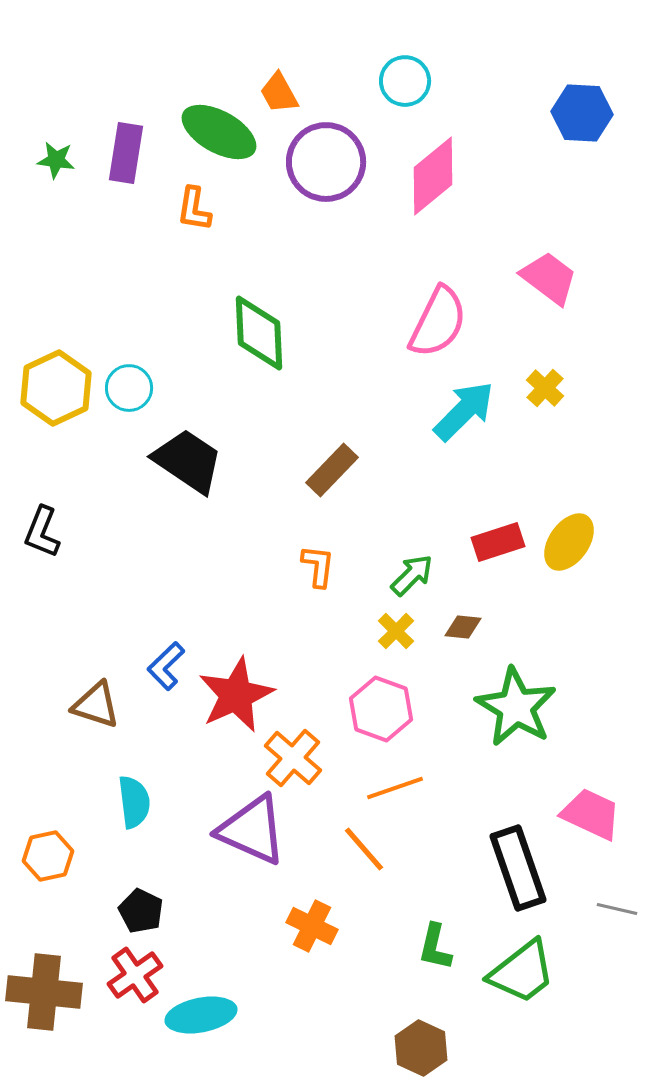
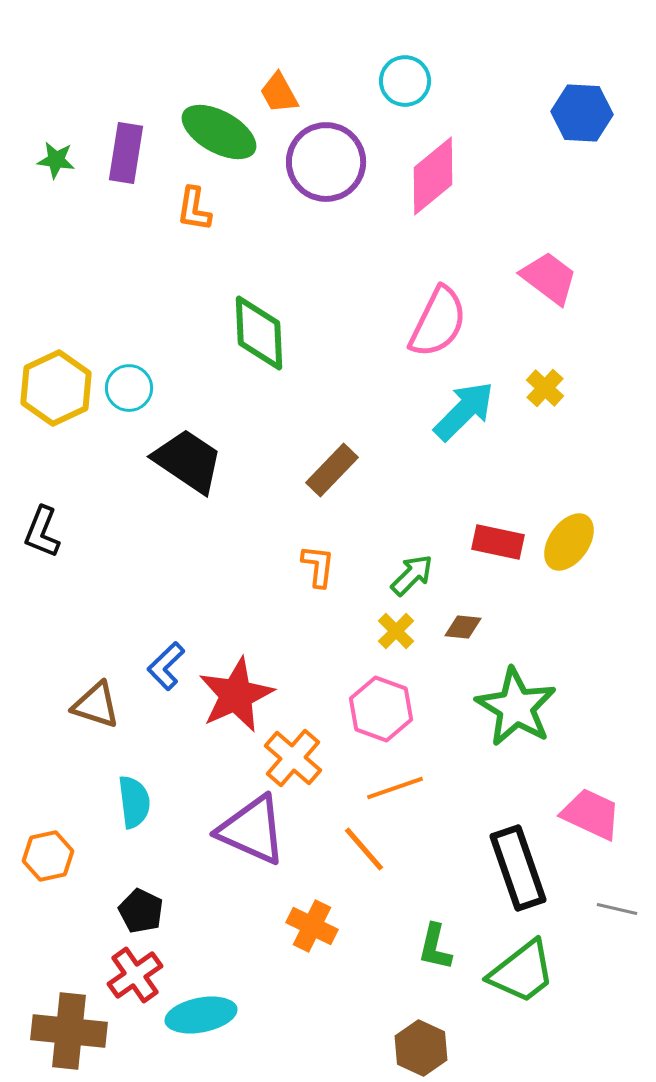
red rectangle at (498, 542): rotated 30 degrees clockwise
brown cross at (44, 992): moved 25 px right, 39 px down
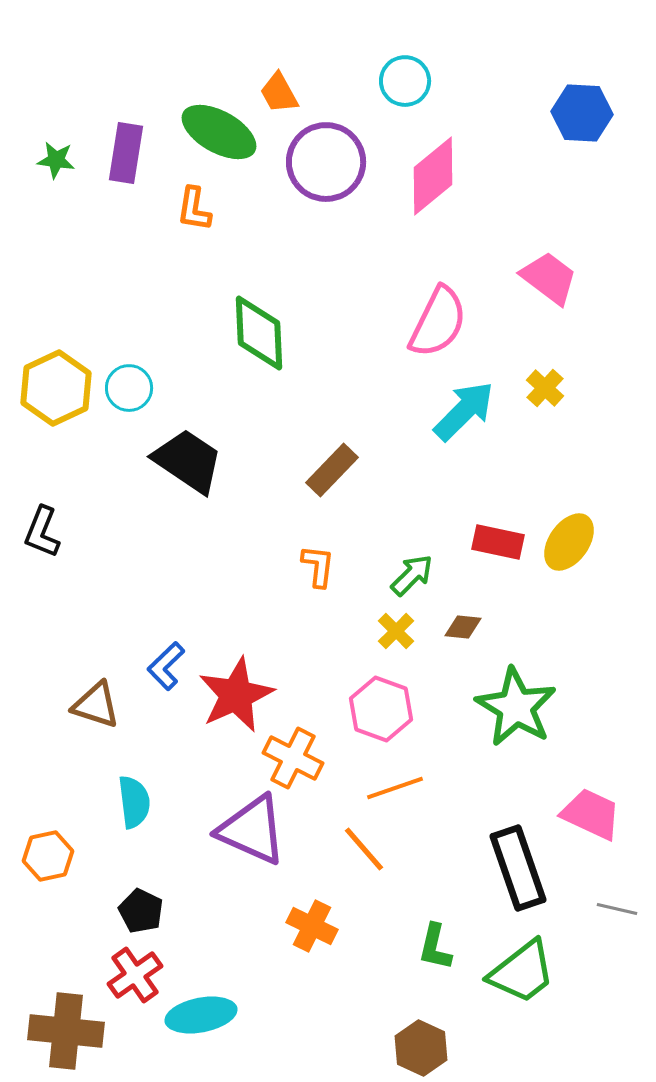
orange cross at (293, 758): rotated 14 degrees counterclockwise
brown cross at (69, 1031): moved 3 px left
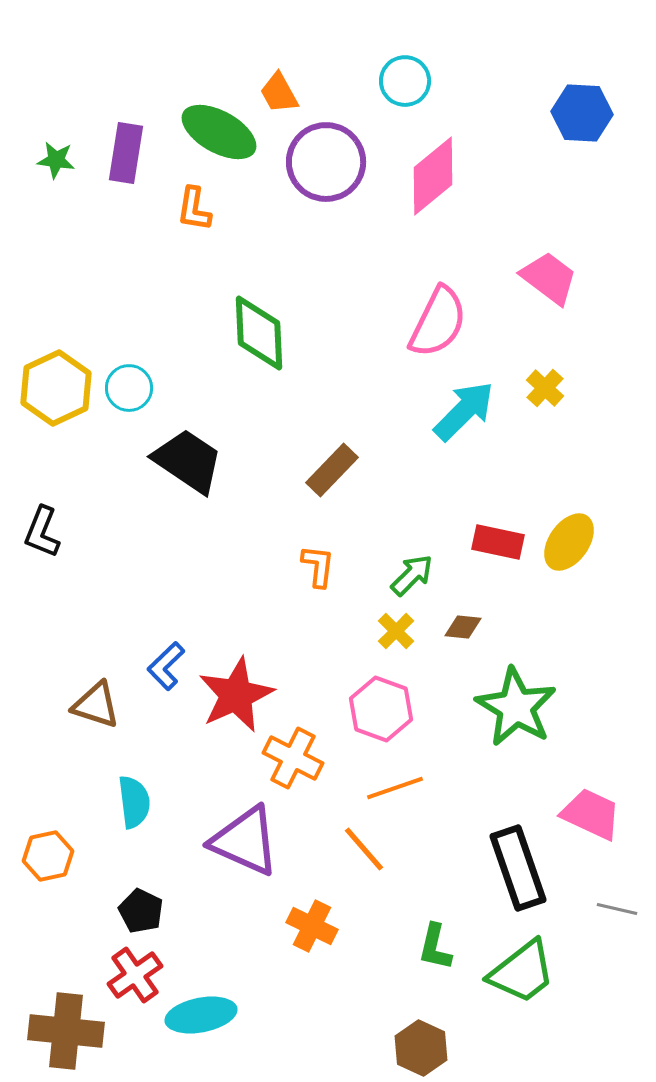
purple triangle at (252, 830): moved 7 px left, 11 px down
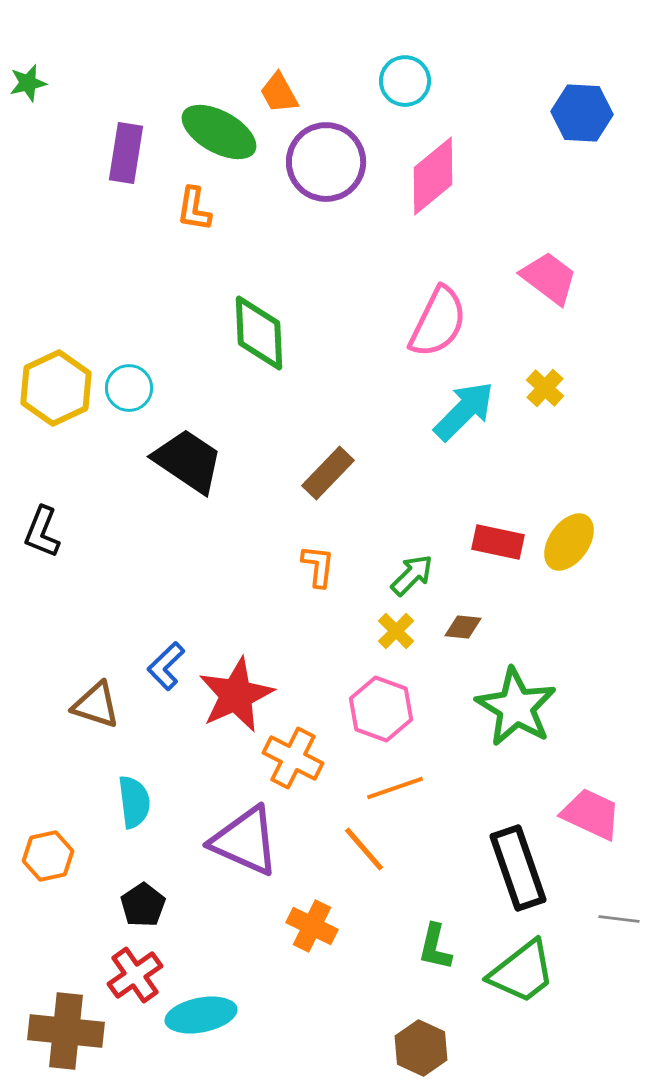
green star at (56, 160): moved 28 px left, 77 px up; rotated 21 degrees counterclockwise
brown rectangle at (332, 470): moved 4 px left, 3 px down
gray line at (617, 909): moved 2 px right, 10 px down; rotated 6 degrees counterclockwise
black pentagon at (141, 911): moved 2 px right, 6 px up; rotated 12 degrees clockwise
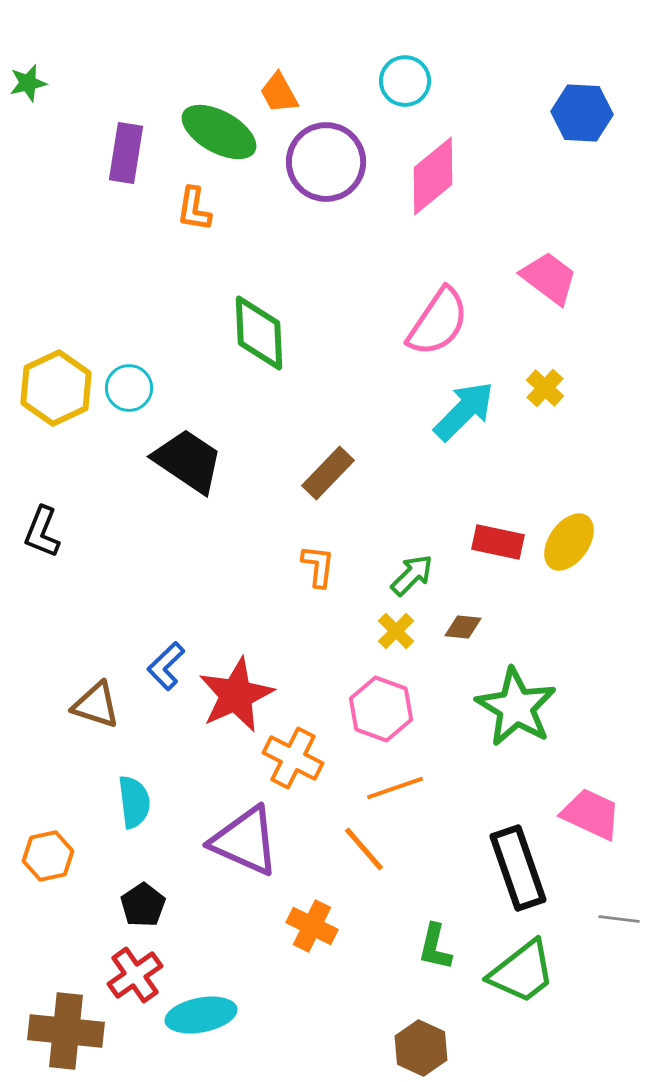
pink semicircle at (438, 322): rotated 8 degrees clockwise
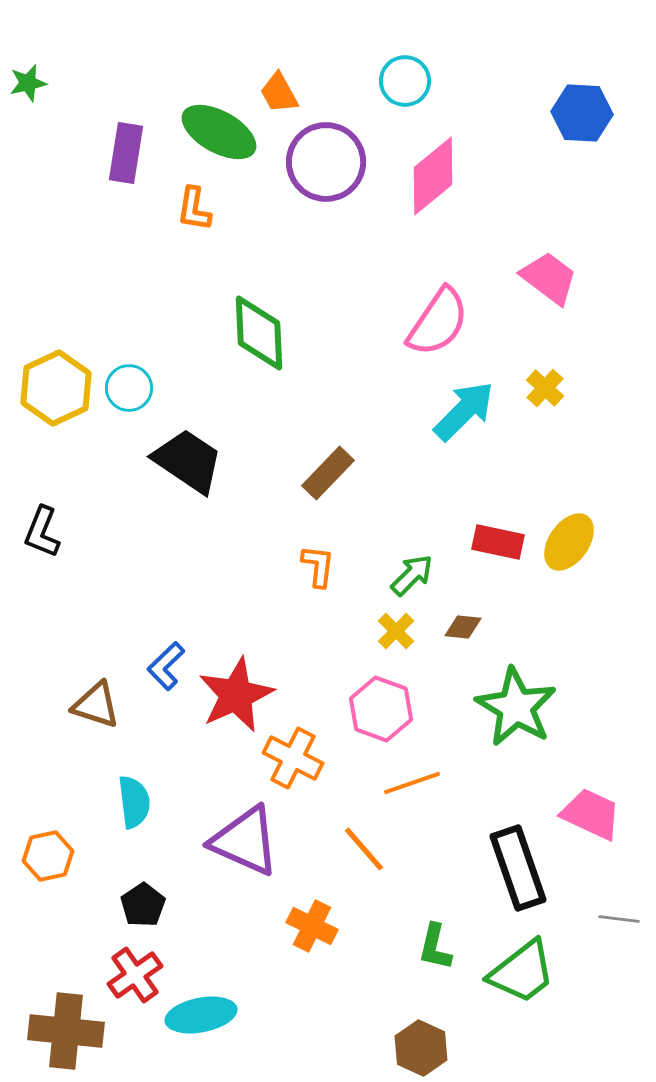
orange line at (395, 788): moved 17 px right, 5 px up
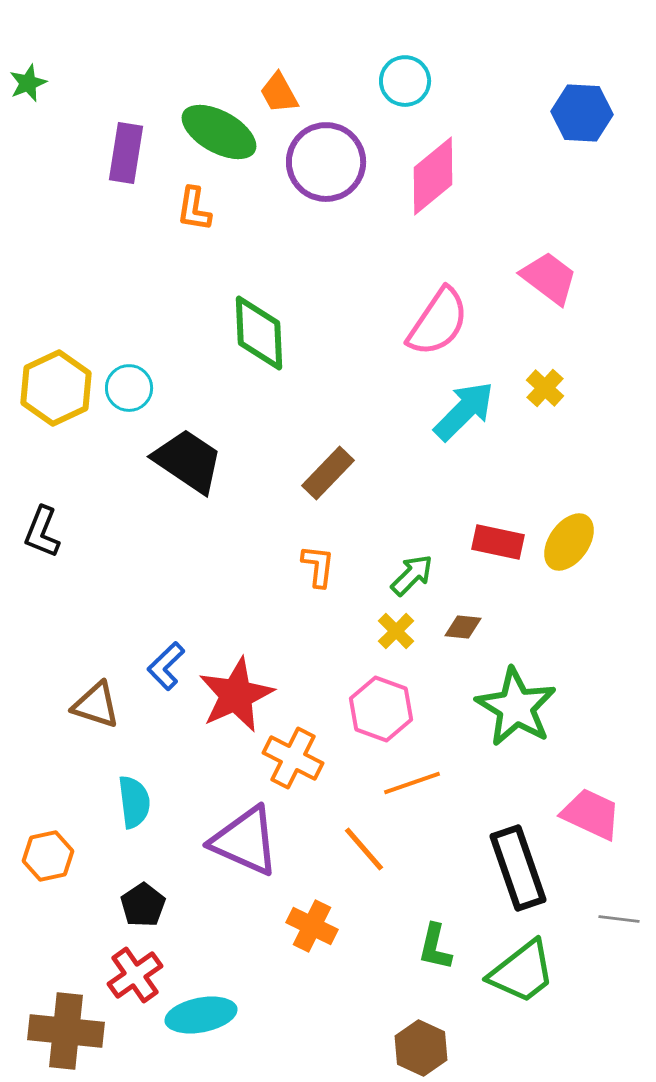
green star at (28, 83): rotated 9 degrees counterclockwise
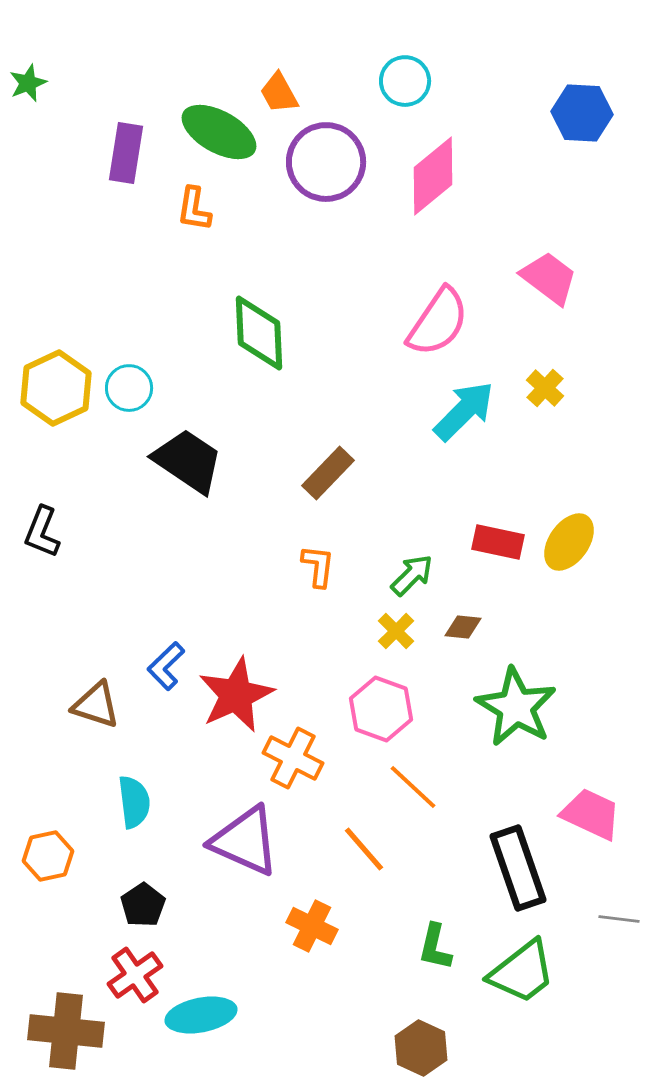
orange line at (412, 783): moved 1 px right, 4 px down; rotated 62 degrees clockwise
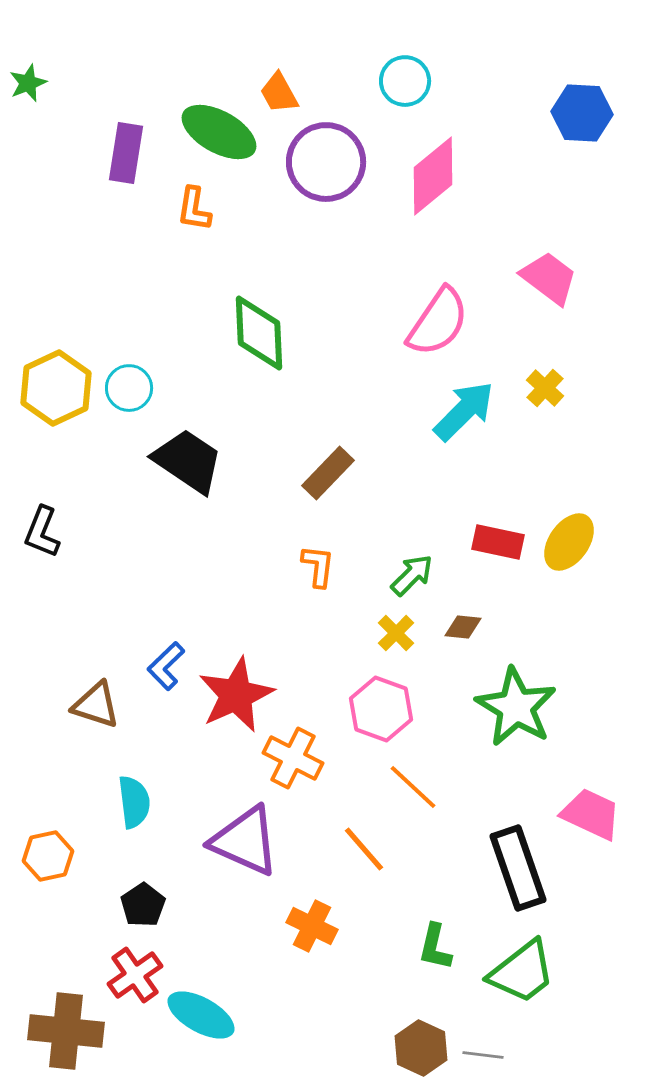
yellow cross at (396, 631): moved 2 px down
gray line at (619, 919): moved 136 px left, 136 px down
cyan ellipse at (201, 1015): rotated 40 degrees clockwise
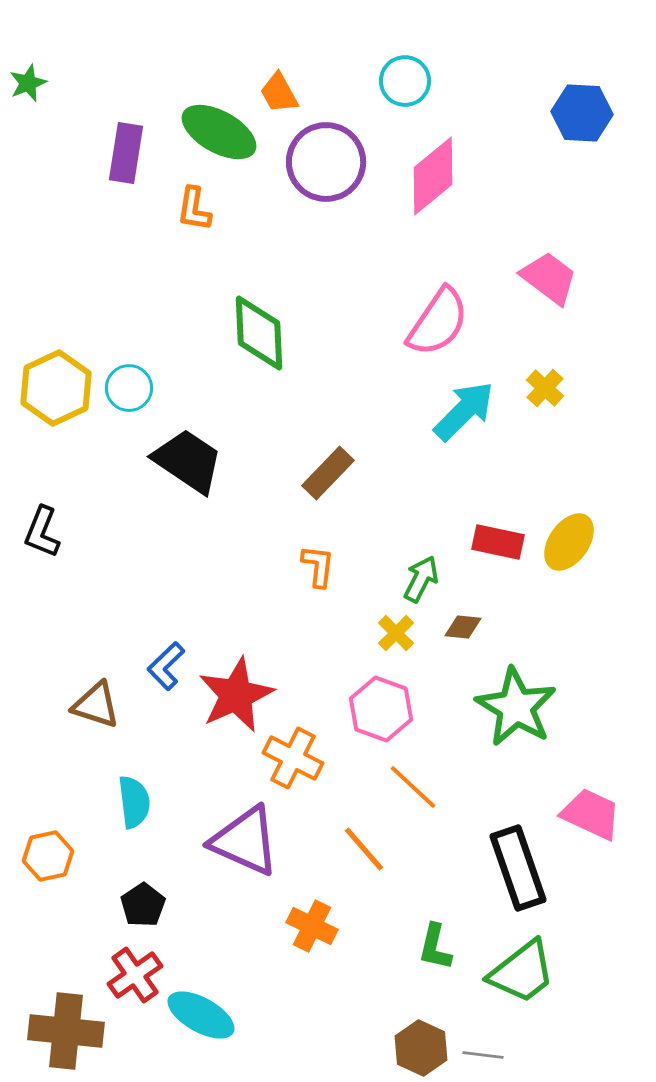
green arrow at (412, 575): moved 9 px right, 4 px down; rotated 18 degrees counterclockwise
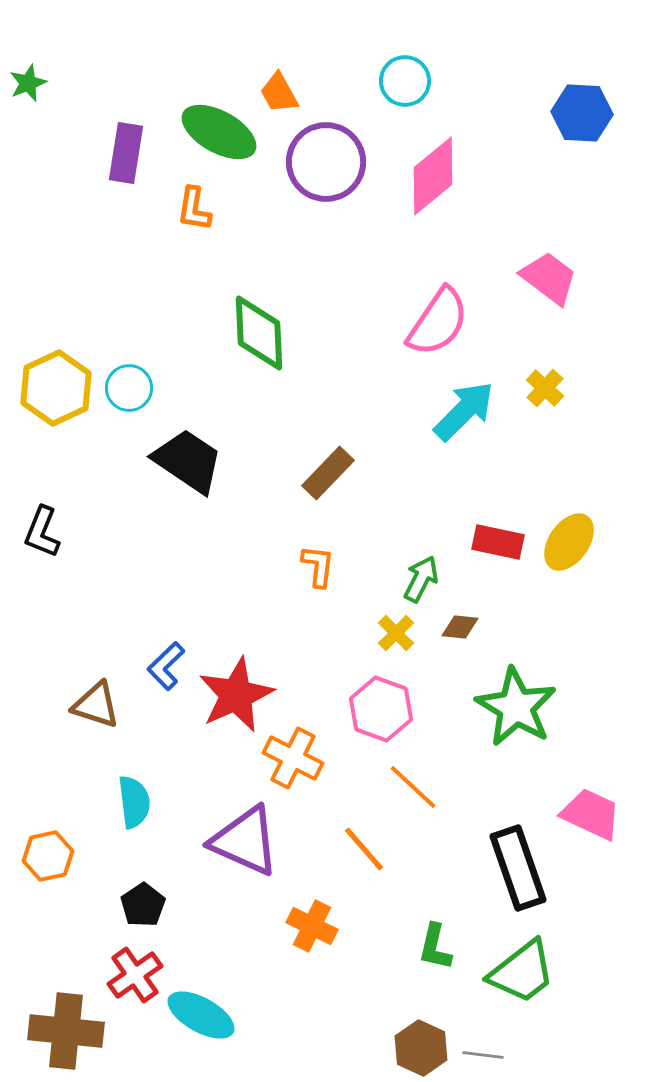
brown diamond at (463, 627): moved 3 px left
